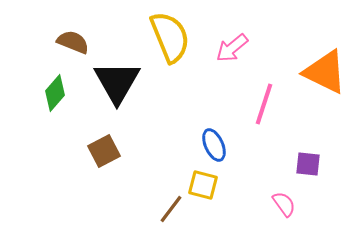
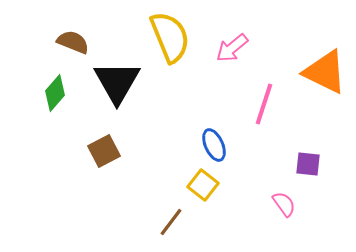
yellow square: rotated 24 degrees clockwise
brown line: moved 13 px down
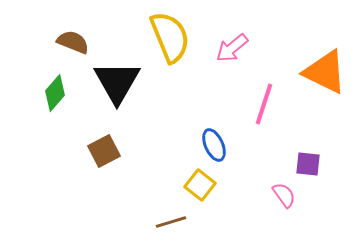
yellow square: moved 3 px left
pink semicircle: moved 9 px up
brown line: rotated 36 degrees clockwise
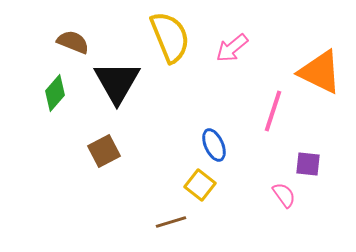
orange triangle: moved 5 px left
pink line: moved 9 px right, 7 px down
